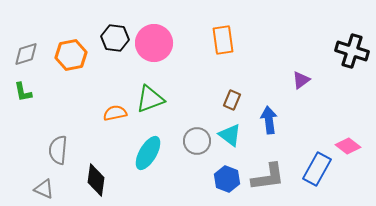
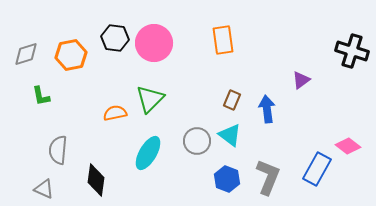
green L-shape: moved 18 px right, 4 px down
green triangle: rotated 24 degrees counterclockwise
blue arrow: moved 2 px left, 11 px up
gray L-shape: rotated 60 degrees counterclockwise
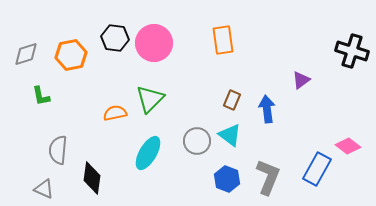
black diamond: moved 4 px left, 2 px up
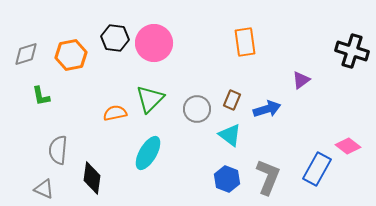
orange rectangle: moved 22 px right, 2 px down
blue arrow: rotated 80 degrees clockwise
gray circle: moved 32 px up
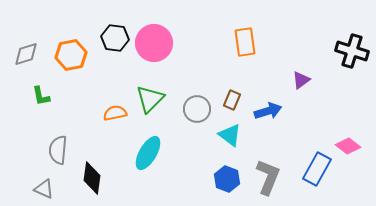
blue arrow: moved 1 px right, 2 px down
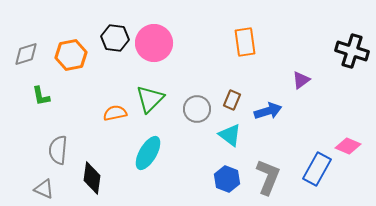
pink diamond: rotated 15 degrees counterclockwise
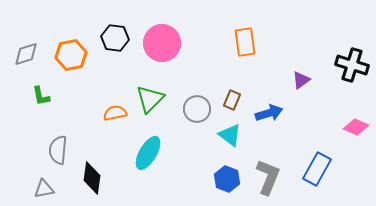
pink circle: moved 8 px right
black cross: moved 14 px down
blue arrow: moved 1 px right, 2 px down
pink diamond: moved 8 px right, 19 px up
gray triangle: rotated 35 degrees counterclockwise
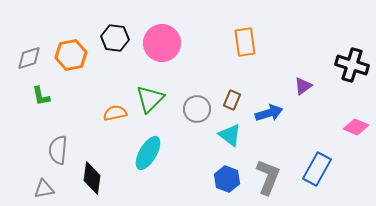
gray diamond: moved 3 px right, 4 px down
purple triangle: moved 2 px right, 6 px down
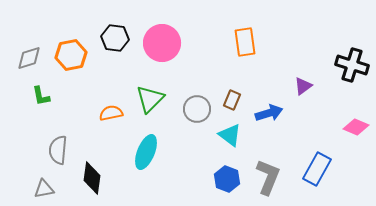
orange semicircle: moved 4 px left
cyan ellipse: moved 2 px left, 1 px up; rotated 8 degrees counterclockwise
